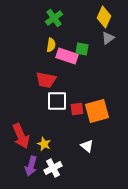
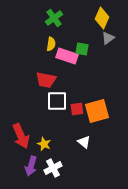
yellow diamond: moved 2 px left, 1 px down
yellow semicircle: moved 1 px up
white triangle: moved 3 px left, 4 px up
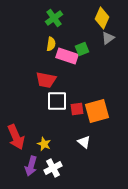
green square: rotated 32 degrees counterclockwise
red arrow: moved 5 px left, 1 px down
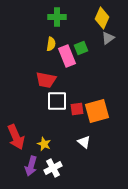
green cross: moved 3 px right, 1 px up; rotated 36 degrees clockwise
green square: moved 1 px left, 1 px up
pink rectangle: rotated 50 degrees clockwise
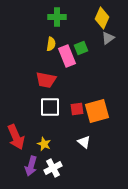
white square: moved 7 px left, 6 px down
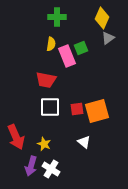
white cross: moved 2 px left, 1 px down; rotated 30 degrees counterclockwise
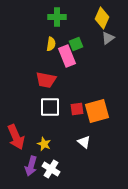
green square: moved 5 px left, 4 px up
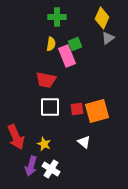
green square: moved 1 px left
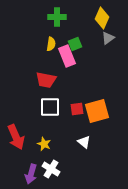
purple arrow: moved 8 px down
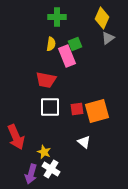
yellow star: moved 8 px down
